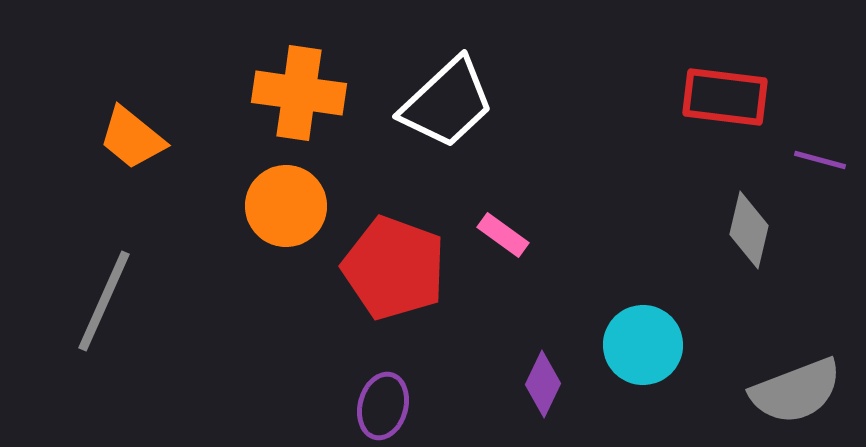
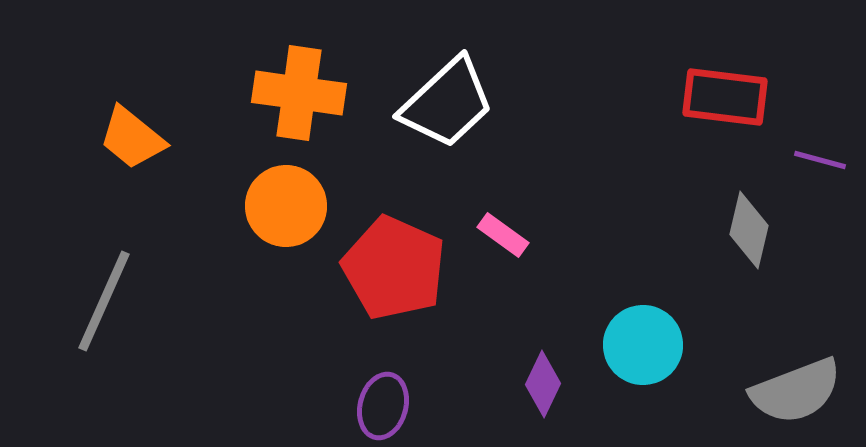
red pentagon: rotated 4 degrees clockwise
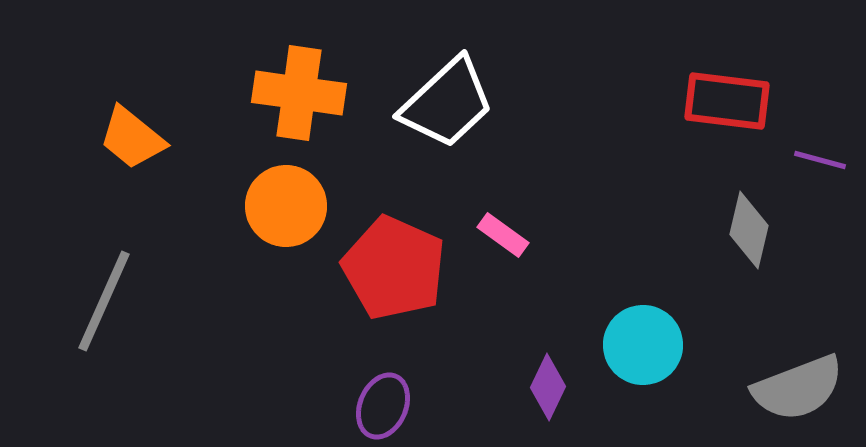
red rectangle: moved 2 px right, 4 px down
purple diamond: moved 5 px right, 3 px down
gray semicircle: moved 2 px right, 3 px up
purple ellipse: rotated 8 degrees clockwise
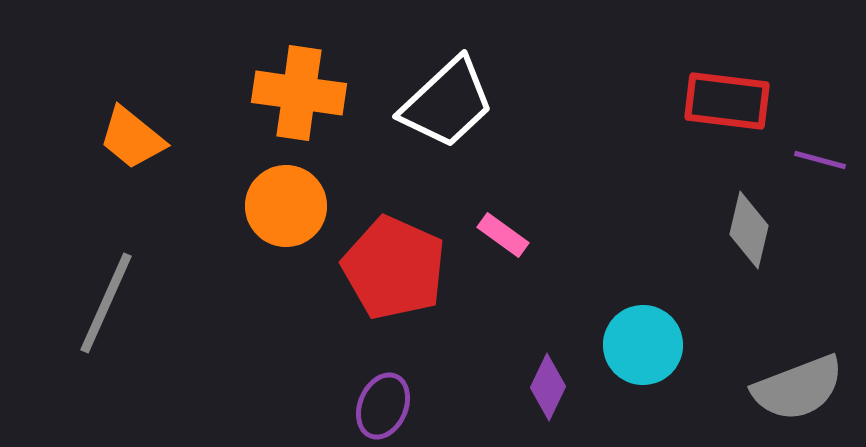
gray line: moved 2 px right, 2 px down
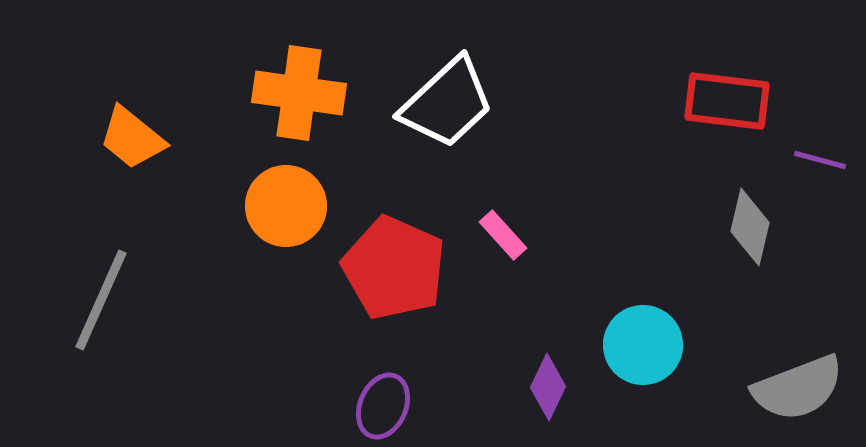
gray diamond: moved 1 px right, 3 px up
pink rectangle: rotated 12 degrees clockwise
gray line: moved 5 px left, 3 px up
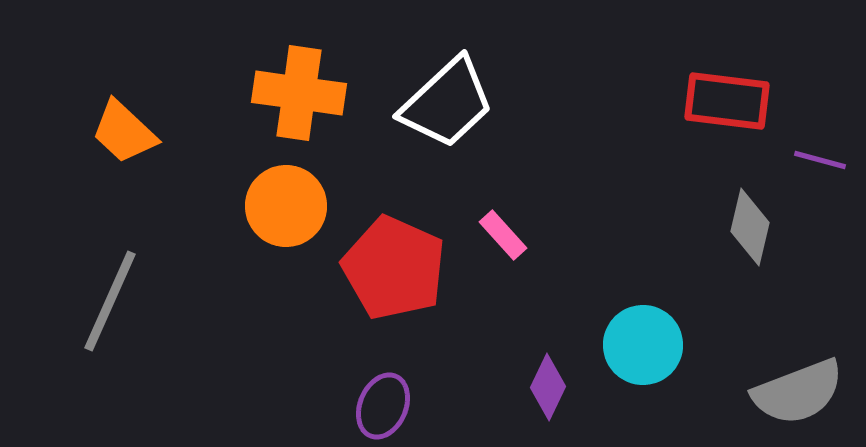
orange trapezoid: moved 8 px left, 6 px up; rotated 4 degrees clockwise
gray line: moved 9 px right, 1 px down
gray semicircle: moved 4 px down
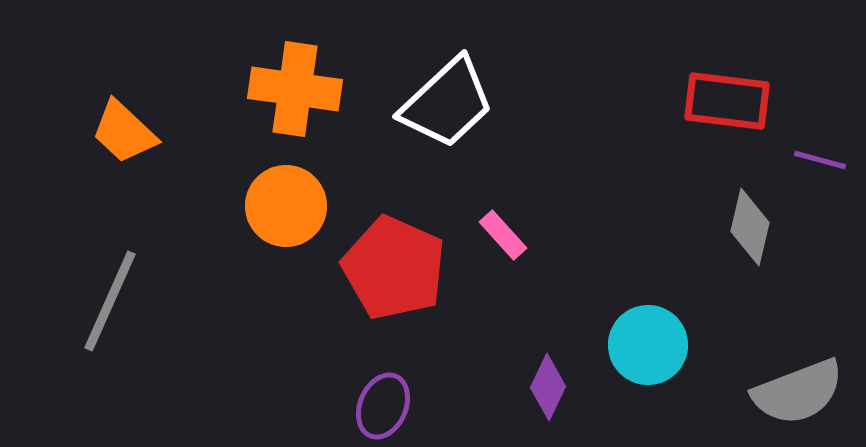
orange cross: moved 4 px left, 4 px up
cyan circle: moved 5 px right
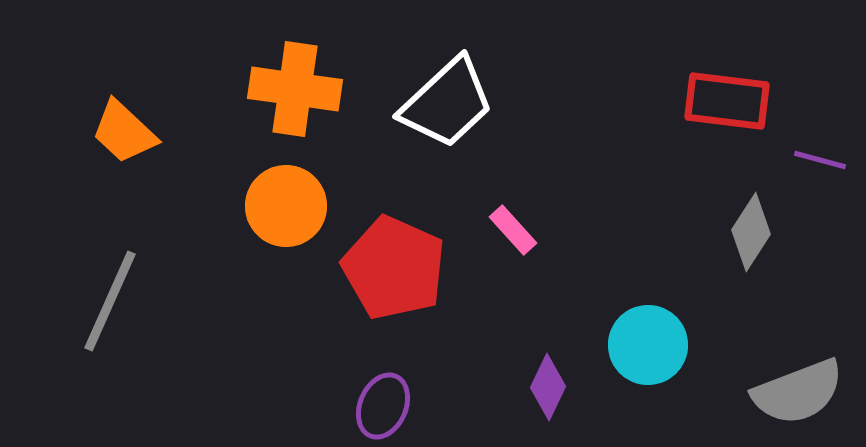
gray diamond: moved 1 px right, 5 px down; rotated 20 degrees clockwise
pink rectangle: moved 10 px right, 5 px up
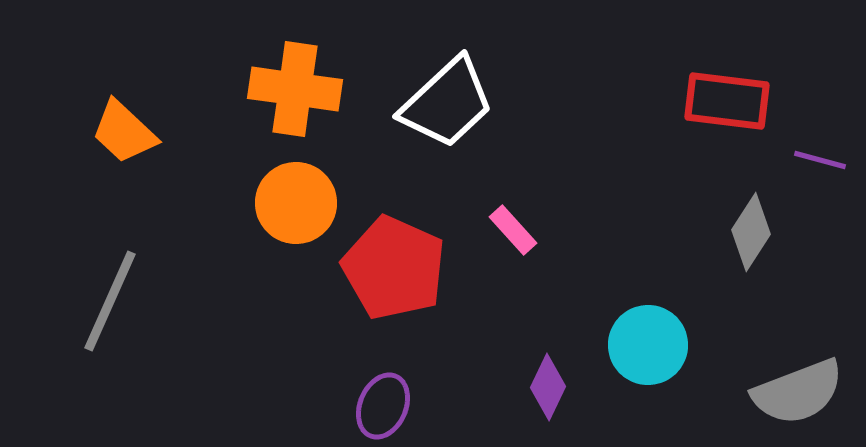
orange circle: moved 10 px right, 3 px up
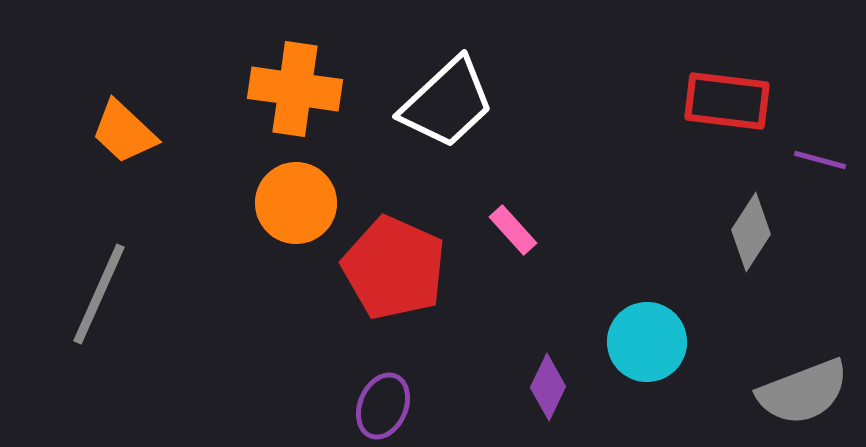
gray line: moved 11 px left, 7 px up
cyan circle: moved 1 px left, 3 px up
gray semicircle: moved 5 px right
